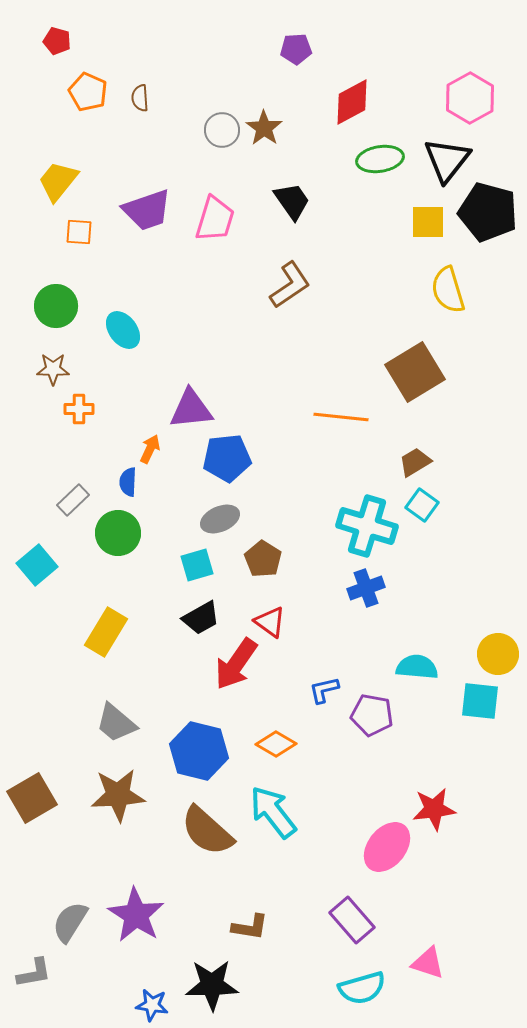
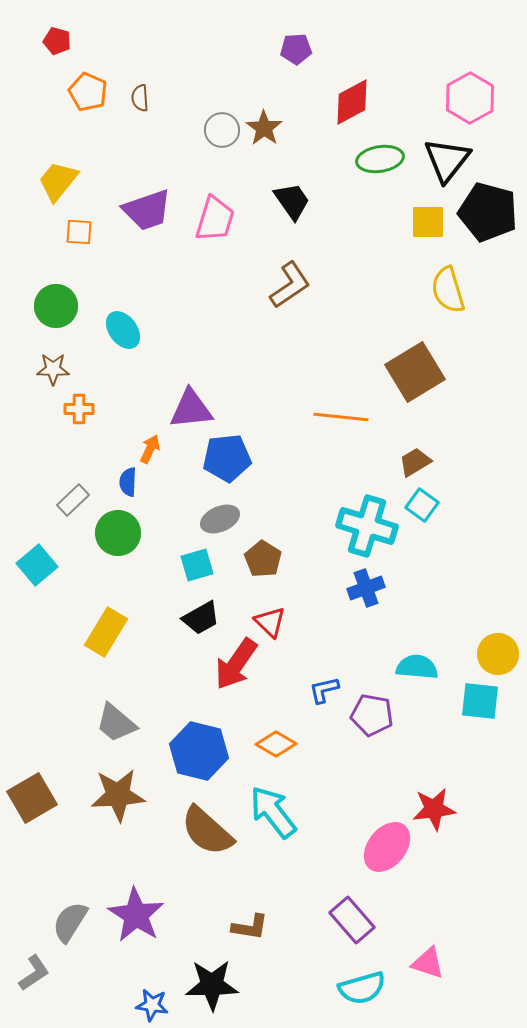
red triangle at (270, 622): rotated 8 degrees clockwise
gray L-shape at (34, 973): rotated 24 degrees counterclockwise
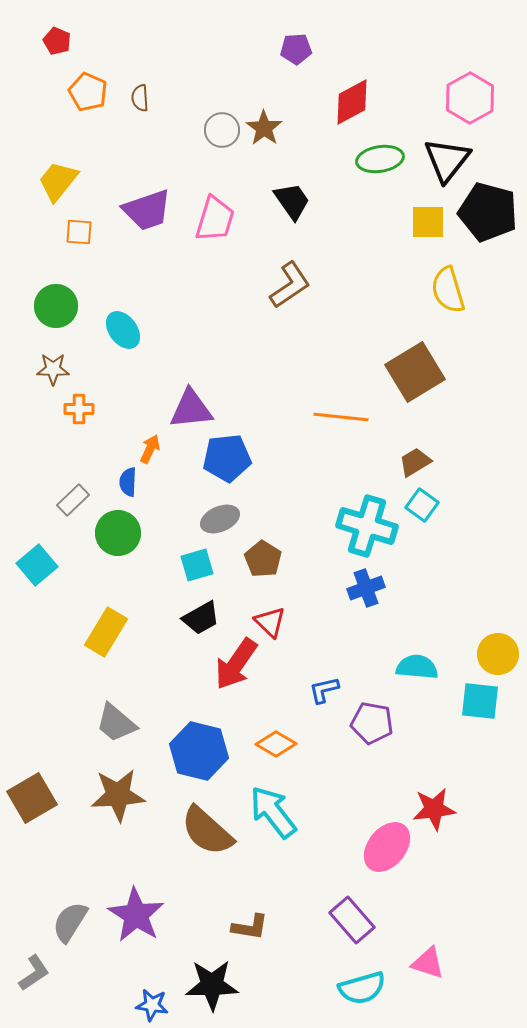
red pentagon at (57, 41): rotated 8 degrees clockwise
purple pentagon at (372, 715): moved 8 px down
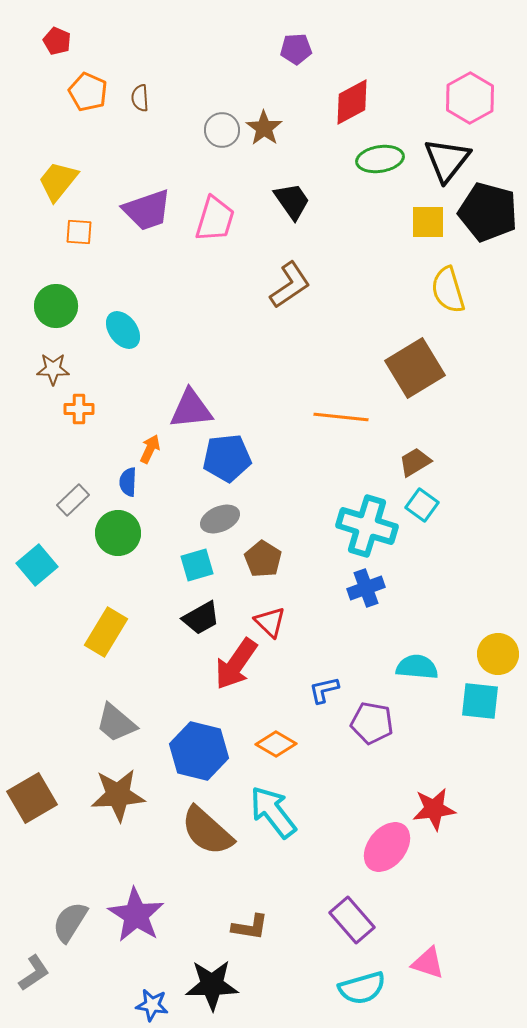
brown square at (415, 372): moved 4 px up
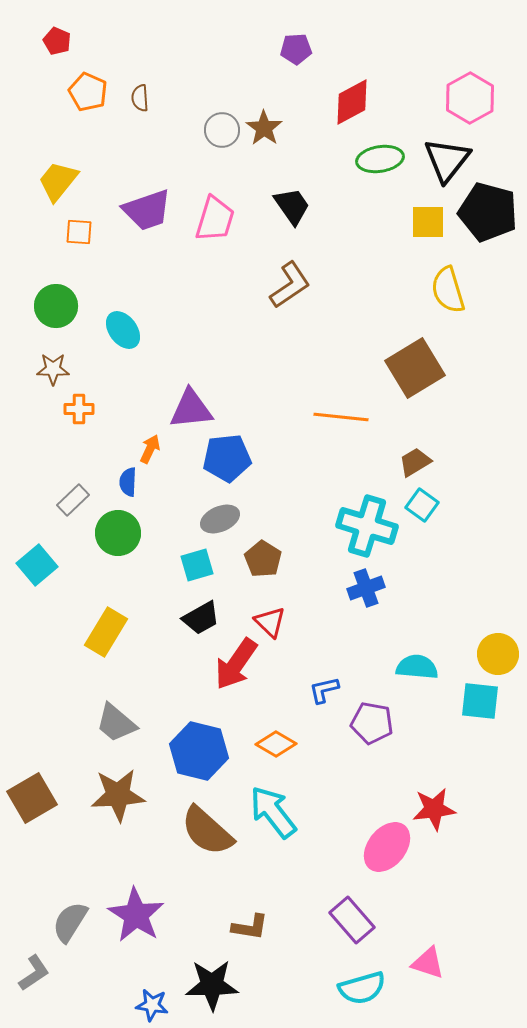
black trapezoid at (292, 201): moved 5 px down
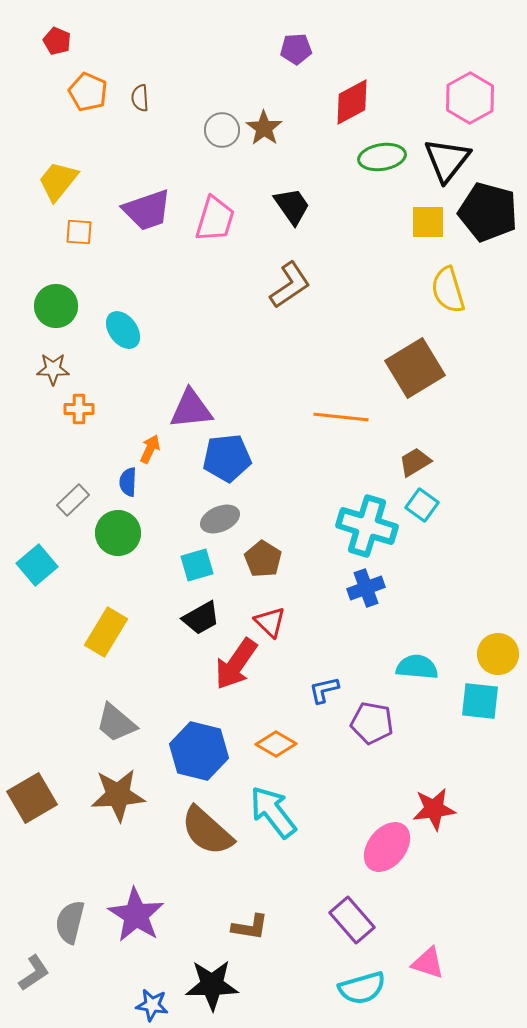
green ellipse at (380, 159): moved 2 px right, 2 px up
gray semicircle at (70, 922): rotated 18 degrees counterclockwise
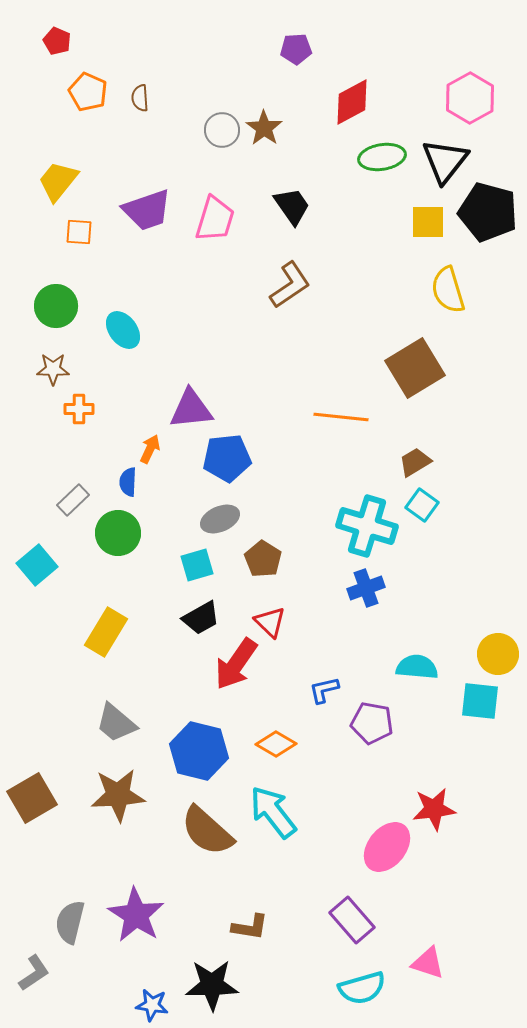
black triangle at (447, 160): moved 2 px left, 1 px down
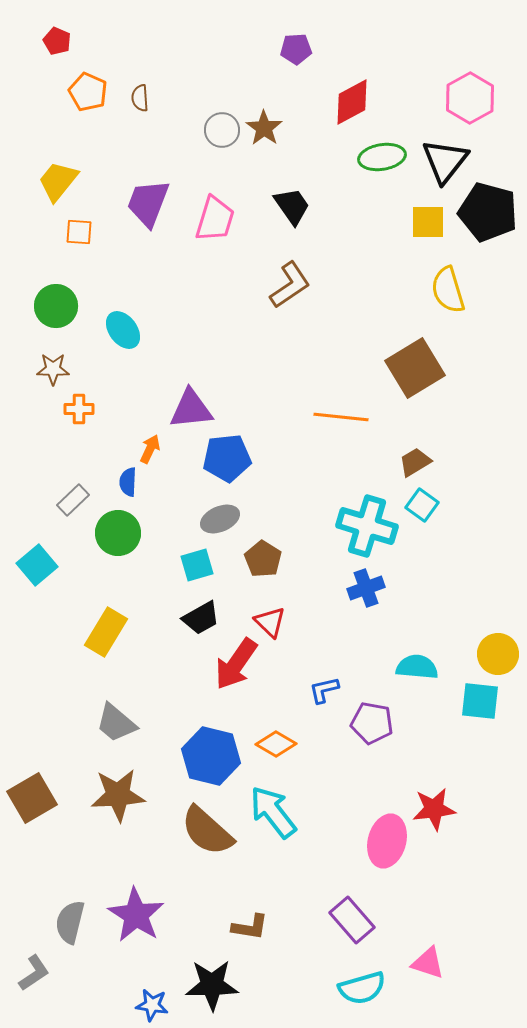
purple trapezoid at (147, 210): moved 1 px right, 7 px up; rotated 130 degrees clockwise
blue hexagon at (199, 751): moved 12 px right, 5 px down
pink ellipse at (387, 847): moved 6 px up; rotated 24 degrees counterclockwise
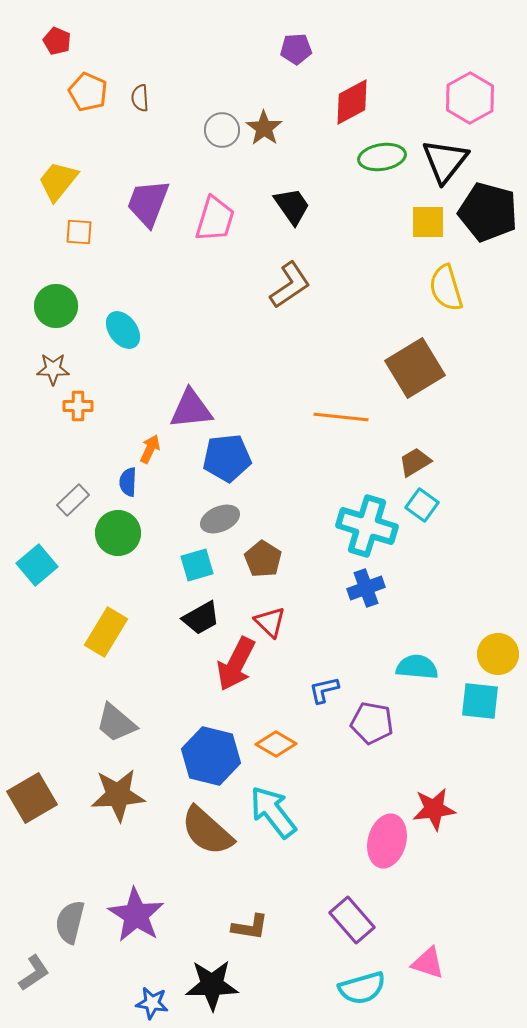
yellow semicircle at (448, 290): moved 2 px left, 2 px up
orange cross at (79, 409): moved 1 px left, 3 px up
red arrow at (236, 664): rotated 8 degrees counterclockwise
blue star at (152, 1005): moved 2 px up
